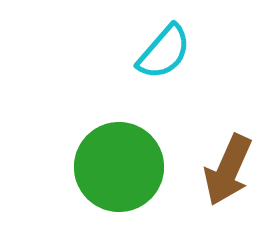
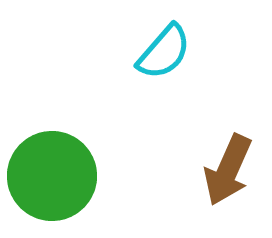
green circle: moved 67 px left, 9 px down
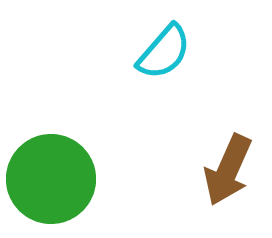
green circle: moved 1 px left, 3 px down
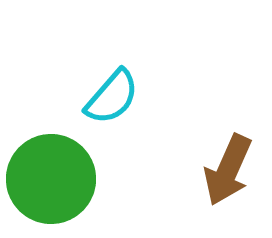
cyan semicircle: moved 52 px left, 45 px down
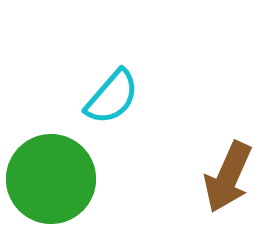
brown arrow: moved 7 px down
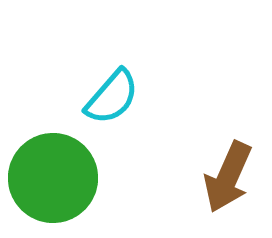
green circle: moved 2 px right, 1 px up
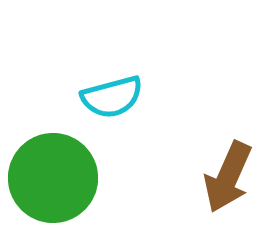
cyan semicircle: rotated 34 degrees clockwise
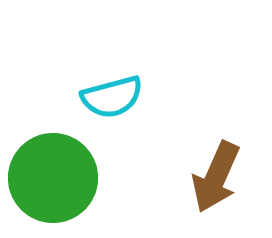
brown arrow: moved 12 px left
